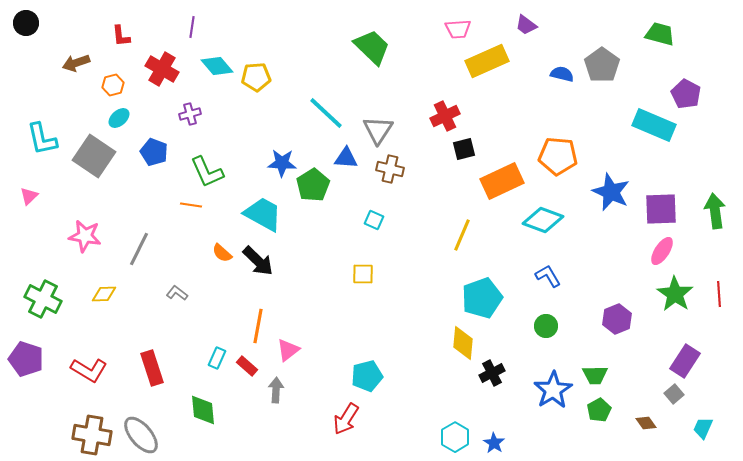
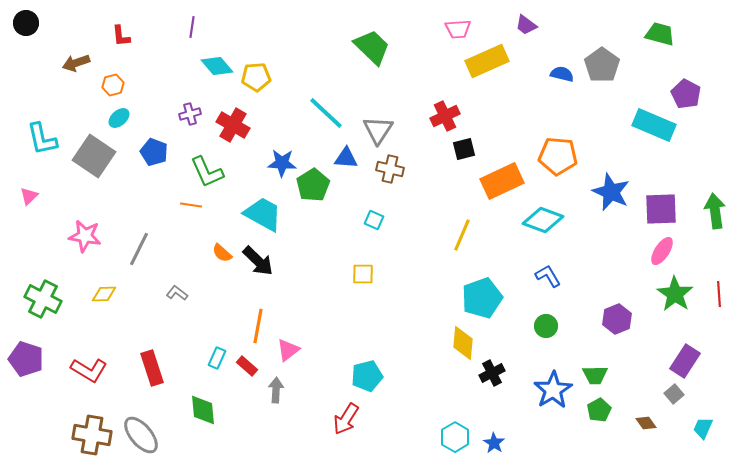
red cross at (162, 69): moved 71 px right, 56 px down
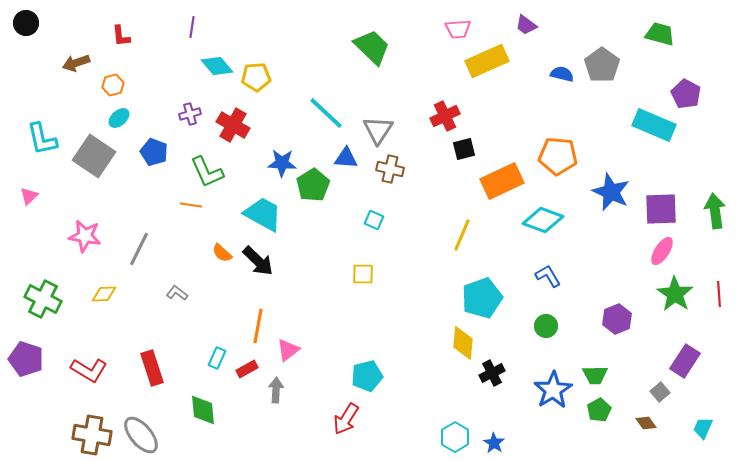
red rectangle at (247, 366): moved 3 px down; rotated 70 degrees counterclockwise
gray square at (674, 394): moved 14 px left, 2 px up
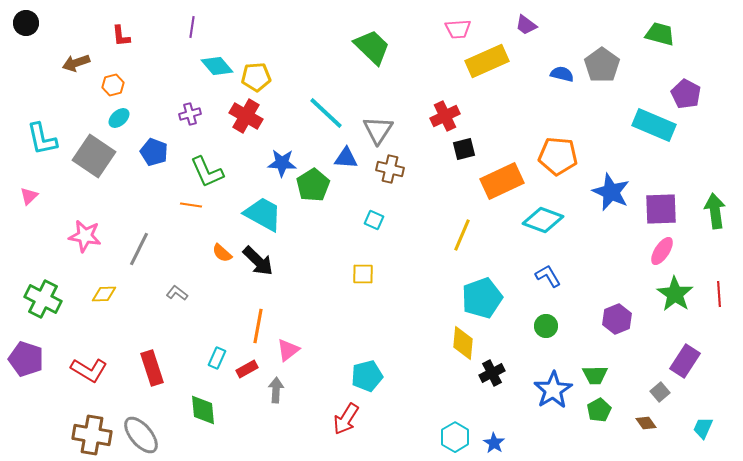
red cross at (233, 125): moved 13 px right, 9 px up
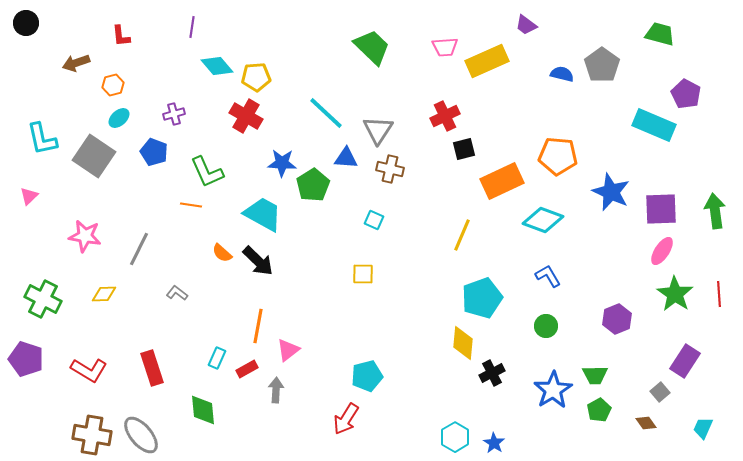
pink trapezoid at (458, 29): moved 13 px left, 18 px down
purple cross at (190, 114): moved 16 px left
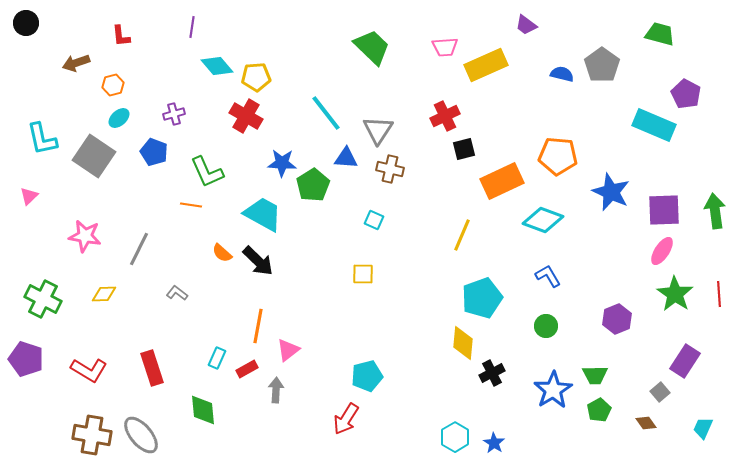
yellow rectangle at (487, 61): moved 1 px left, 4 px down
cyan line at (326, 113): rotated 9 degrees clockwise
purple square at (661, 209): moved 3 px right, 1 px down
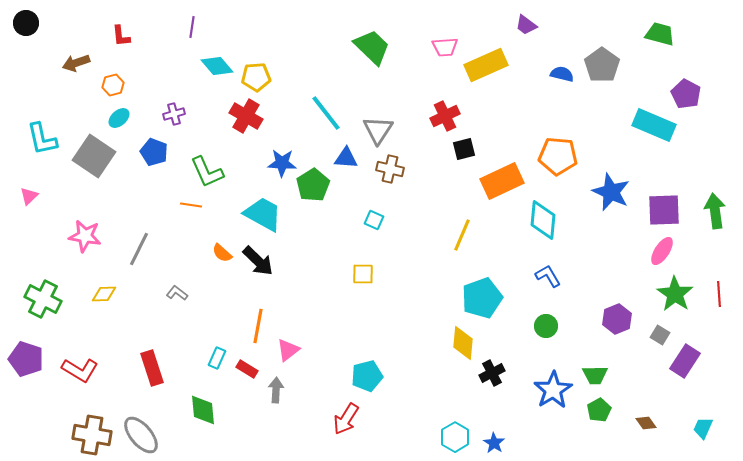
cyan diamond at (543, 220): rotated 75 degrees clockwise
red rectangle at (247, 369): rotated 60 degrees clockwise
red L-shape at (89, 370): moved 9 px left
gray square at (660, 392): moved 57 px up; rotated 18 degrees counterclockwise
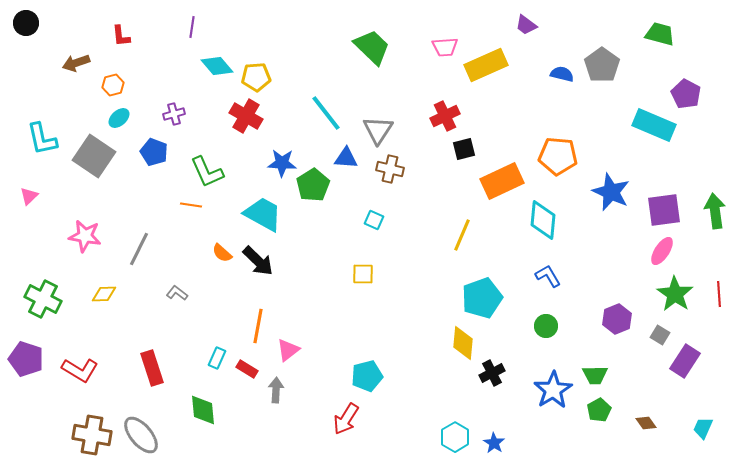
purple square at (664, 210): rotated 6 degrees counterclockwise
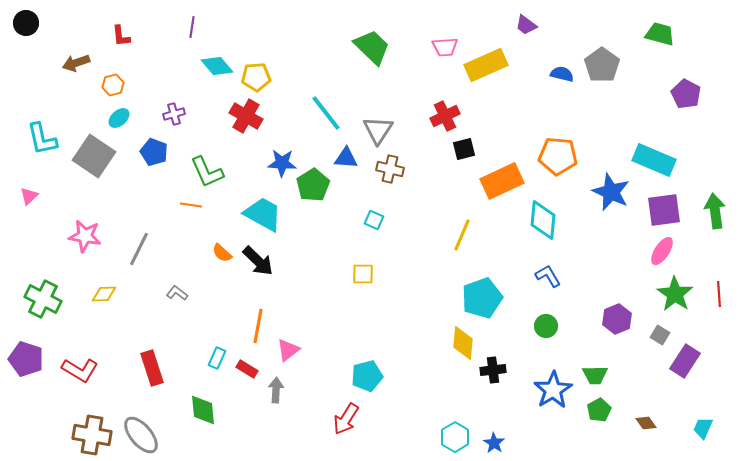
cyan rectangle at (654, 125): moved 35 px down
black cross at (492, 373): moved 1 px right, 3 px up; rotated 20 degrees clockwise
